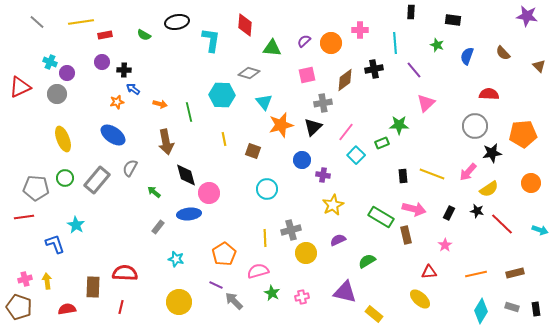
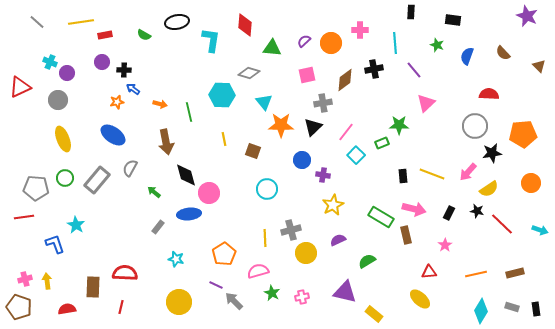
purple star at (527, 16): rotated 15 degrees clockwise
gray circle at (57, 94): moved 1 px right, 6 px down
orange star at (281, 125): rotated 15 degrees clockwise
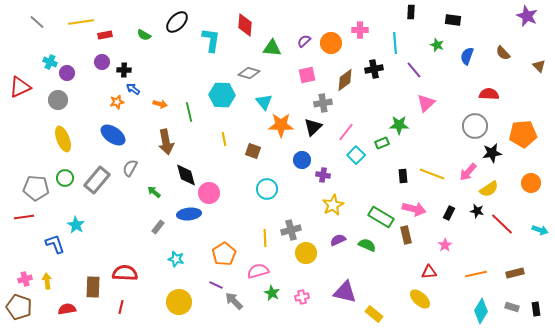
black ellipse at (177, 22): rotated 35 degrees counterclockwise
green semicircle at (367, 261): moved 16 px up; rotated 54 degrees clockwise
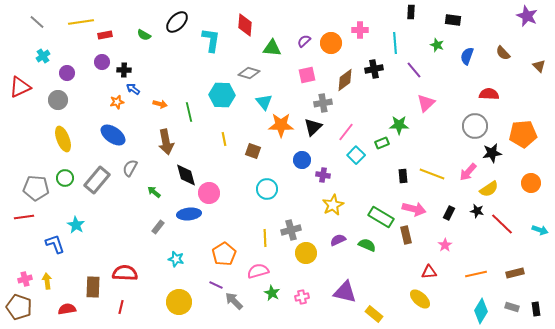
cyan cross at (50, 62): moved 7 px left, 6 px up; rotated 32 degrees clockwise
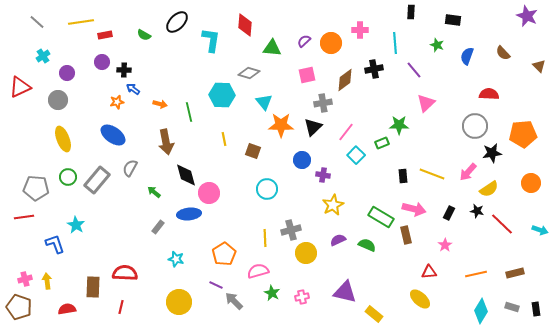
green circle at (65, 178): moved 3 px right, 1 px up
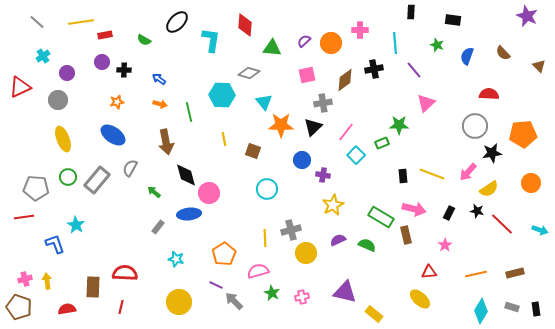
green semicircle at (144, 35): moved 5 px down
blue arrow at (133, 89): moved 26 px right, 10 px up
